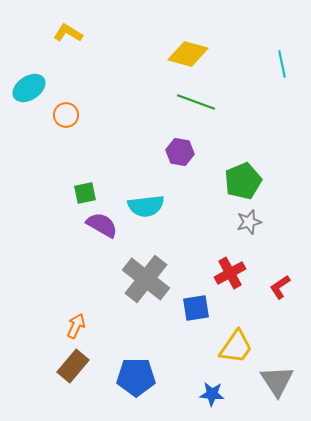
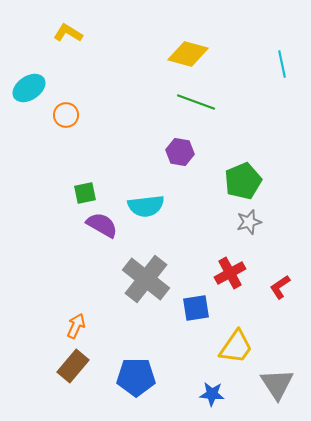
gray triangle: moved 3 px down
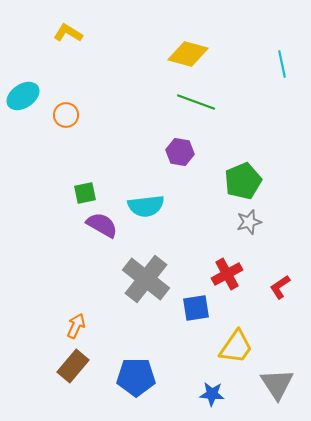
cyan ellipse: moved 6 px left, 8 px down
red cross: moved 3 px left, 1 px down
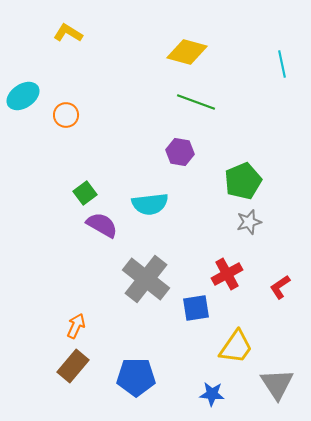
yellow diamond: moved 1 px left, 2 px up
green square: rotated 25 degrees counterclockwise
cyan semicircle: moved 4 px right, 2 px up
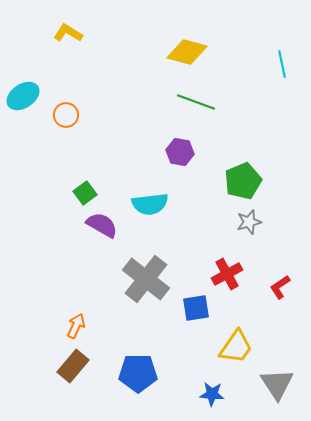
blue pentagon: moved 2 px right, 4 px up
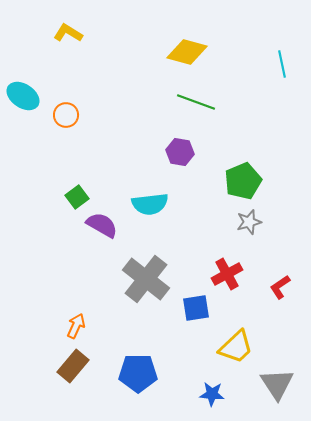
cyan ellipse: rotated 68 degrees clockwise
green square: moved 8 px left, 4 px down
yellow trapezoid: rotated 12 degrees clockwise
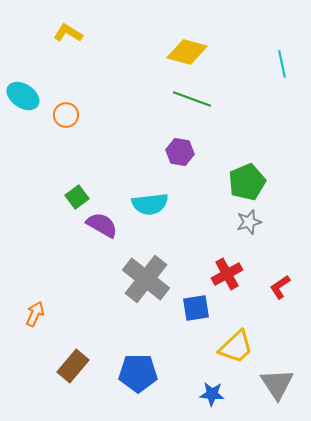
green line: moved 4 px left, 3 px up
green pentagon: moved 4 px right, 1 px down
orange arrow: moved 41 px left, 12 px up
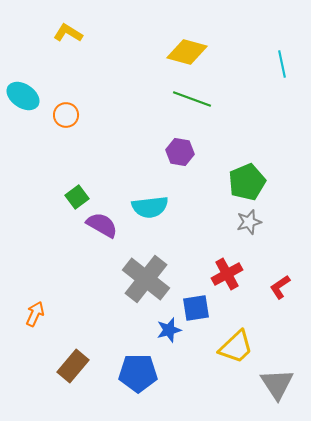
cyan semicircle: moved 3 px down
blue star: moved 43 px left, 64 px up; rotated 20 degrees counterclockwise
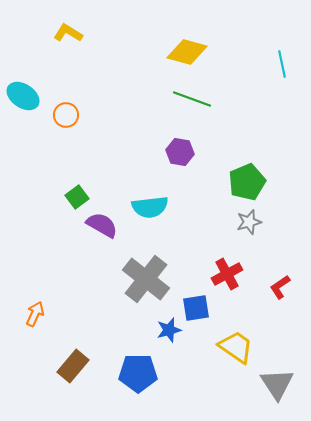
yellow trapezoid: rotated 102 degrees counterclockwise
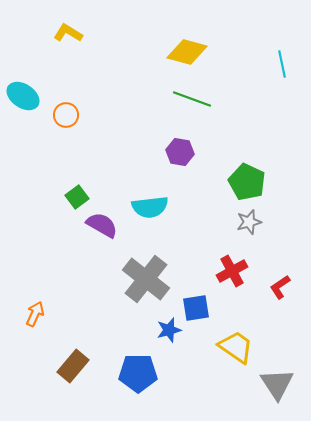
green pentagon: rotated 24 degrees counterclockwise
red cross: moved 5 px right, 3 px up
